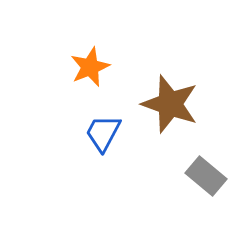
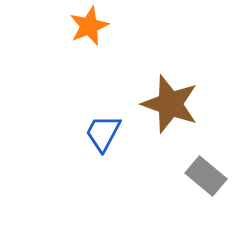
orange star: moved 1 px left, 41 px up
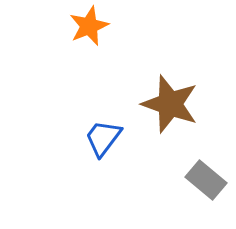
blue trapezoid: moved 5 px down; rotated 9 degrees clockwise
gray rectangle: moved 4 px down
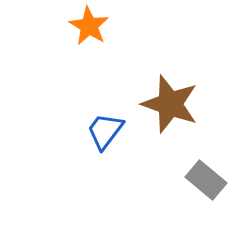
orange star: rotated 18 degrees counterclockwise
blue trapezoid: moved 2 px right, 7 px up
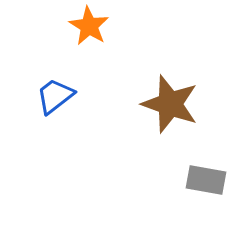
blue trapezoid: moved 50 px left, 35 px up; rotated 15 degrees clockwise
gray rectangle: rotated 30 degrees counterclockwise
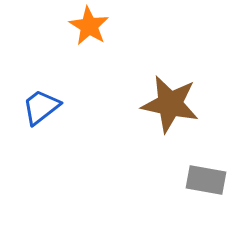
blue trapezoid: moved 14 px left, 11 px down
brown star: rotated 8 degrees counterclockwise
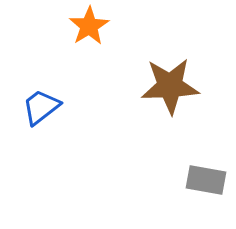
orange star: rotated 9 degrees clockwise
brown star: moved 18 px up; rotated 14 degrees counterclockwise
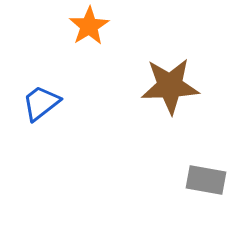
blue trapezoid: moved 4 px up
